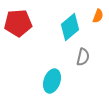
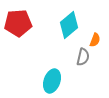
orange semicircle: moved 3 px left, 24 px down
cyan diamond: moved 1 px left, 2 px up
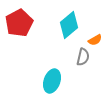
red pentagon: moved 1 px right; rotated 24 degrees counterclockwise
orange semicircle: rotated 40 degrees clockwise
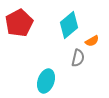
orange semicircle: moved 3 px left, 1 px down
gray semicircle: moved 5 px left, 1 px down
cyan ellipse: moved 6 px left
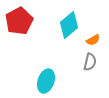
red pentagon: moved 2 px up
orange semicircle: moved 1 px right, 1 px up
gray semicircle: moved 12 px right, 4 px down
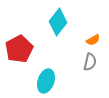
red pentagon: moved 28 px down
cyan diamond: moved 11 px left, 3 px up; rotated 12 degrees counterclockwise
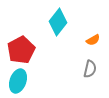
red pentagon: moved 2 px right, 1 px down
gray semicircle: moved 7 px down
cyan ellipse: moved 28 px left
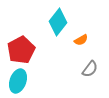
orange semicircle: moved 12 px left
gray semicircle: rotated 24 degrees clockwise
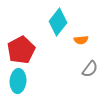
orange semicircle: rotated 24 degrees clockwise
cyan ellipse: rotated 15 degrees counterclockwise
